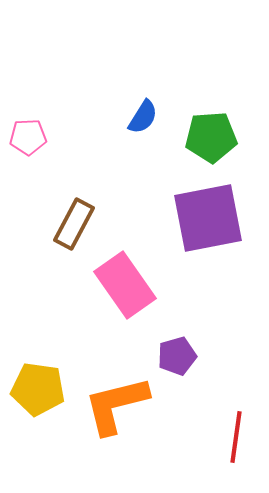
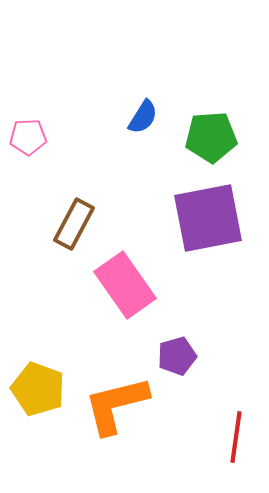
yellow pentagon: rotated 12 degrees clockwise
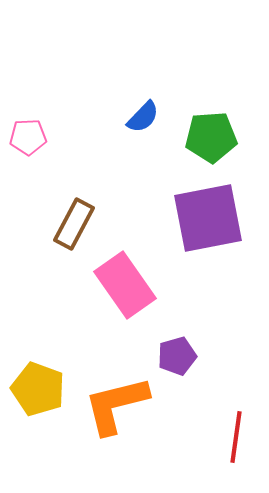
blue semicircle: rotated 12 degrees clockwise
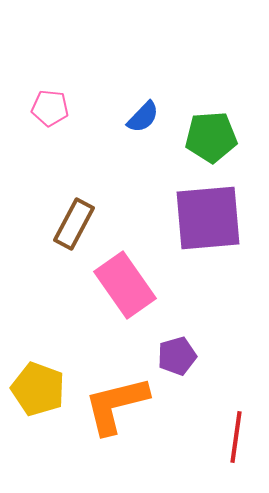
pink pentagon: moved 22 px right, 29 px up; rotated 9 degrees clockwise
purple square: rotated 6 degrees clockwise
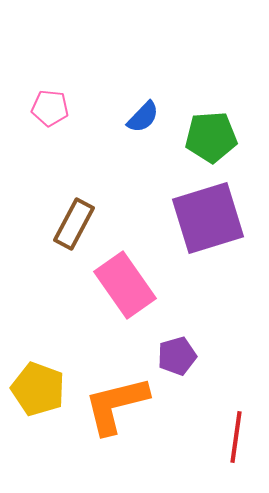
purple square: rotated 12 degrees counterclockwise
